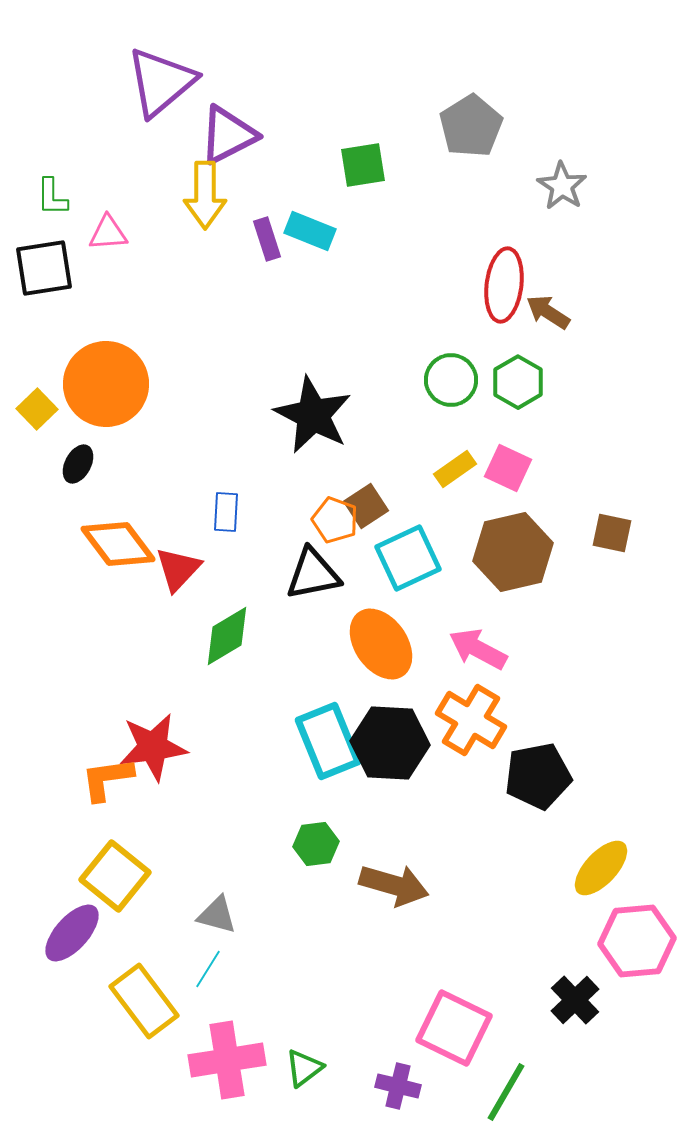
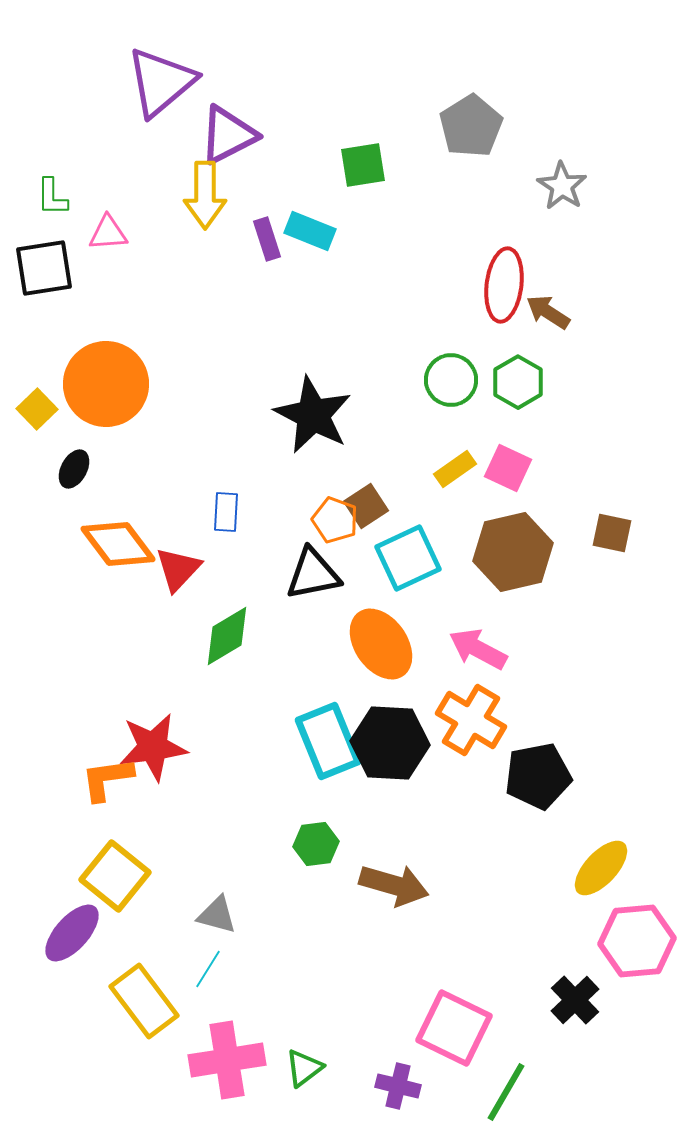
black ellipse at (78, 464): moved 4 px left, 5 px down
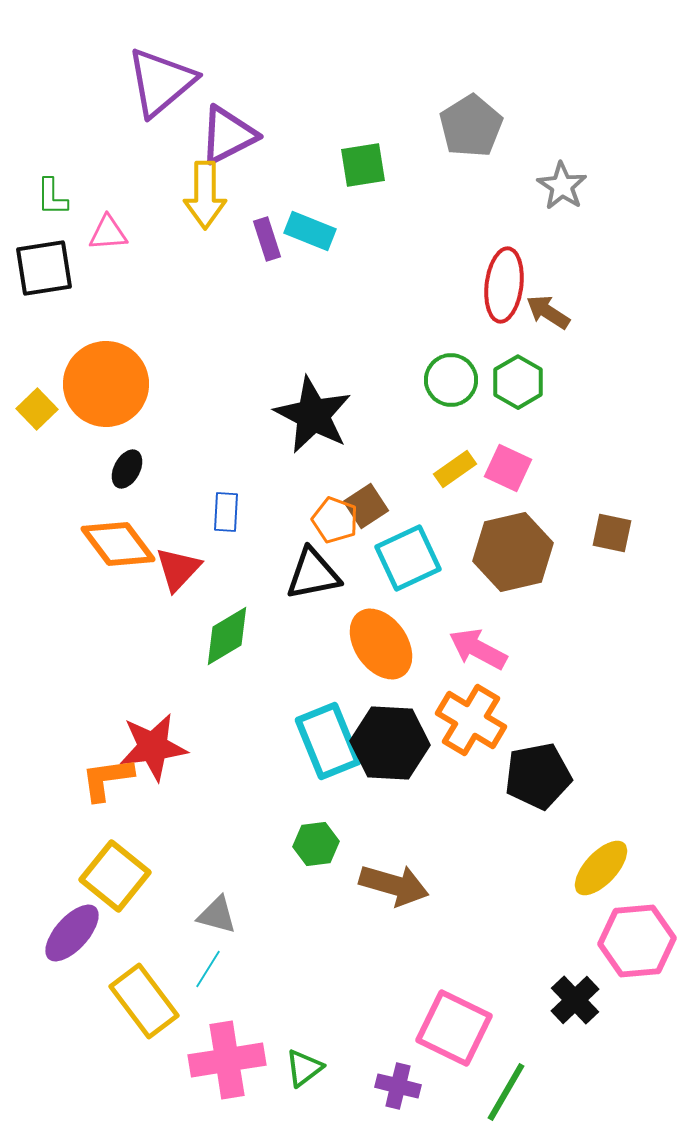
black ellipse at (74, 469): moved 53 px right
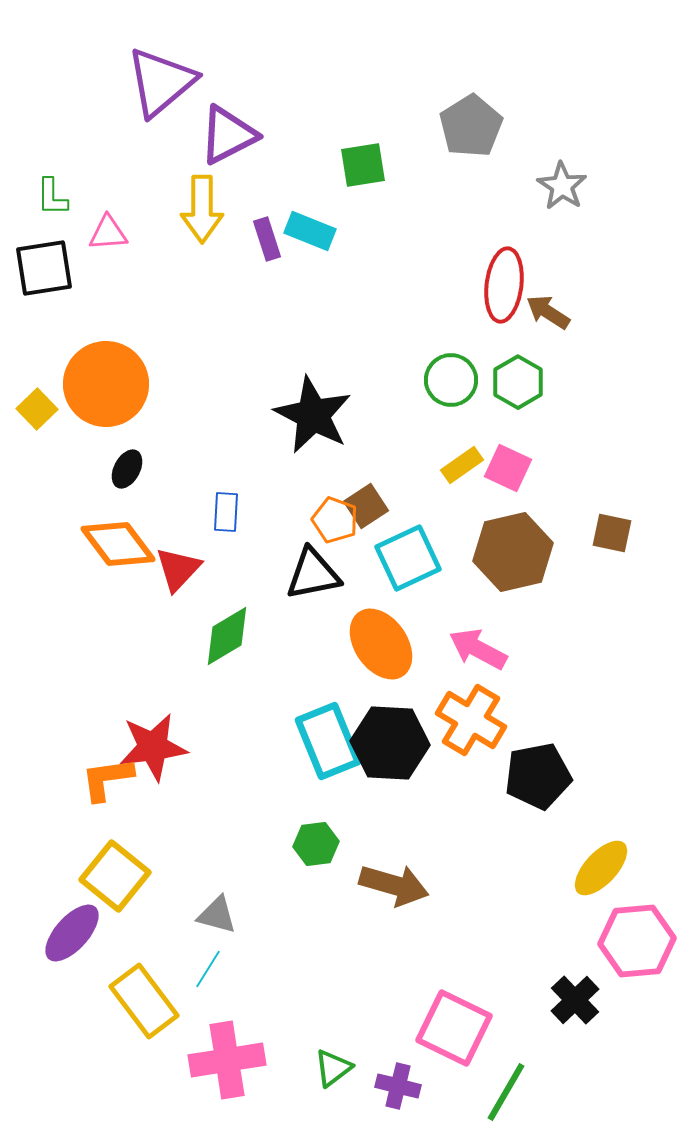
yellow arrow at (205, 195): moved 3 px left, 14 px down
yellow rectangle at (455, 469): moved 7 px right, 4 px up
green triangle at (304, 1068): moved 29 px right
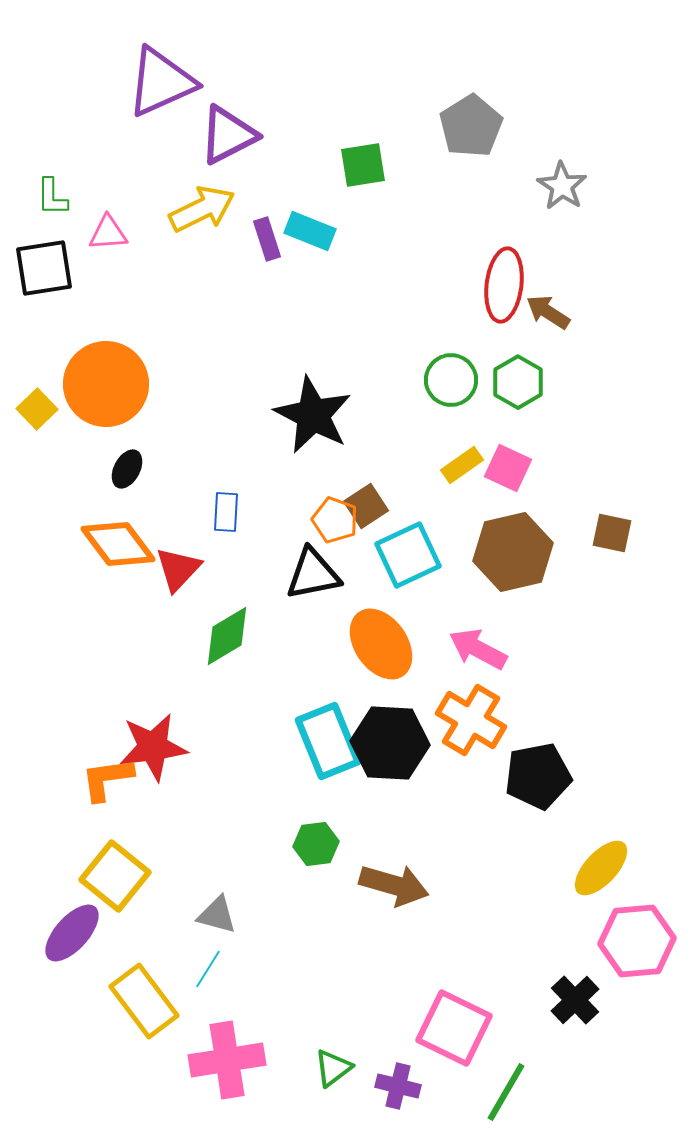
purple triangle at (161, 82): rotated 16 degrees clockwise
yellow arrow at (202, 209): rotated 116 degrees counterclockwise
cyan square at (408, 558): moved 3 px up
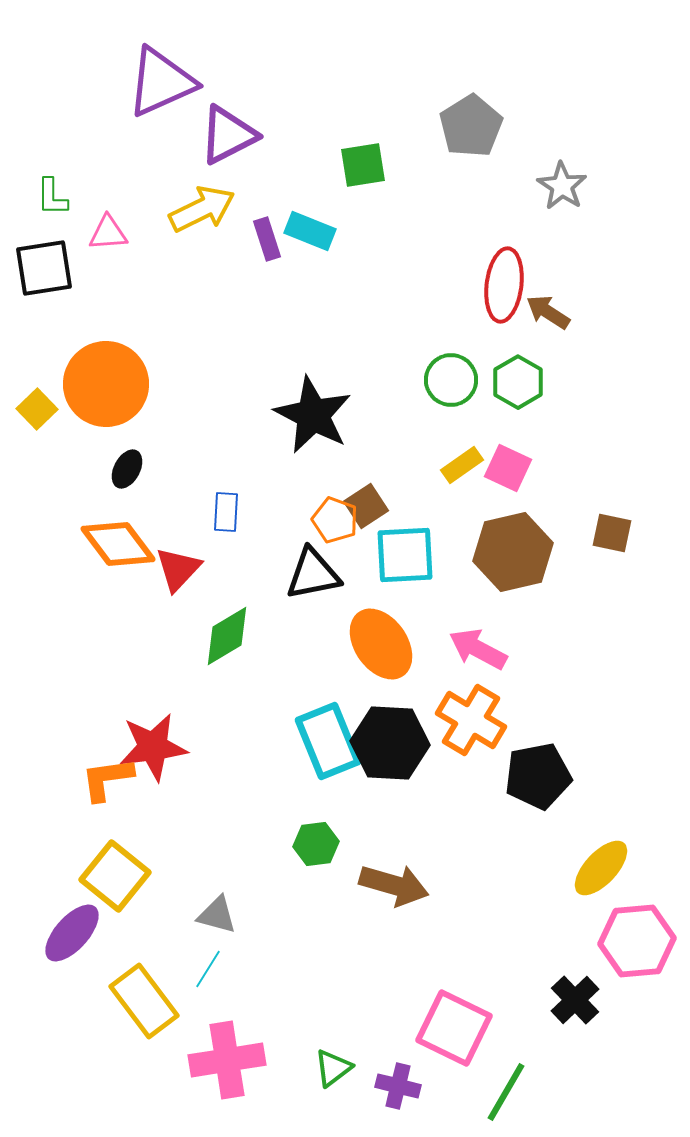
cyan square at (408, 555): moved 3 px left; rotated 22 degrees clockwise
